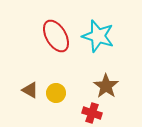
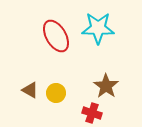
cyan star: moved 8 px up; rotated 16 degrees counterclockwise
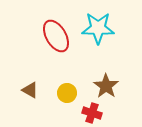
yellow circle: moved 11 px right
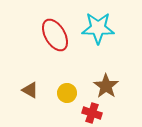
red ellipse: moved 1 px left, 1 px up
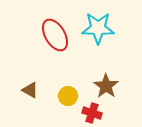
yellow circle: moved 1 px right, 3 px down
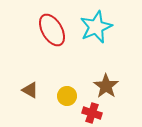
cyan star: moved 2 px left, 1 px up; rotated 24 degrees counterclockwise
red ellipse: moved 3 px left, 5 px up
yellow circle: moved 1 px left
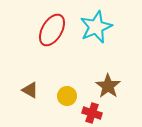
red ellipse: rotated 60 degrees clockwise
brown star: moved 2 px right
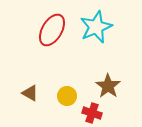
brown triangle: moved 3 px down
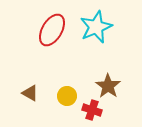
red cross: moved 3 px up
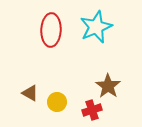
red ellipse: moved 1 px left; rotated 28 degrees counterclockwise
yellow circle: moved 10 px left, 6 px down
red cross: rotated 36 degrees counterclockwise
